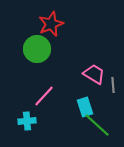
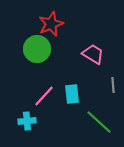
pink trapezoid: moved 1 px left, 20 px up
cyan rectangle: moved 13 px left, 13 px up; rotated 12 degrees clockwise
green line: moved 2 px right, 3 px up
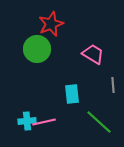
pink line: moved 26 px down; rotated 35 degrees clockwise
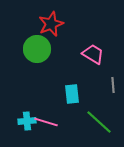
pink line: moved 2 px right; rotated 30 degrees clockwise
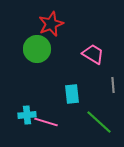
cyan cross: moved 6 px up
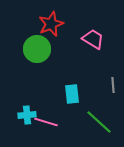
pink trapezoid: moved 15 px up
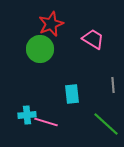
green circle: moved 3 px right
green line: moved 7 px right, 2 px down
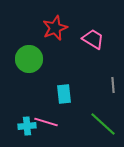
red star: moved 4 px right, 4 px down
green circle: moved 11 px left, 10 px down
cyan rectangle: moved 8 px left
cyan cross: moved 11 px down
green line: moved 3 px left
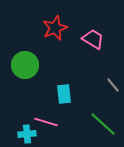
green circle: moved 4 px left, 6 px down
gray line: rotated 35 degrees counterclockwise
cyan cross: moved 8 px down
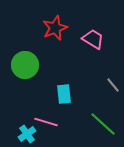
cyan cross: rotated 30 degrees counterclockwise
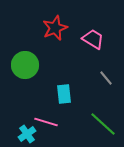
gray line: moved 7 px left, 7 px up
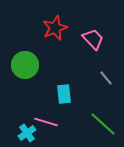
pink trapezoid: rotated 15 degrees clockwise
cyan cross: moved 1 px up
